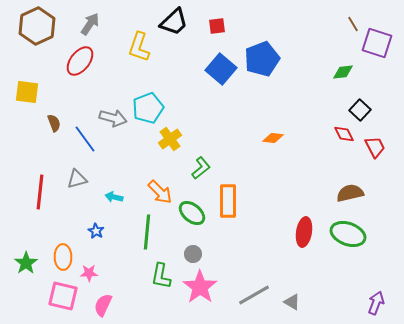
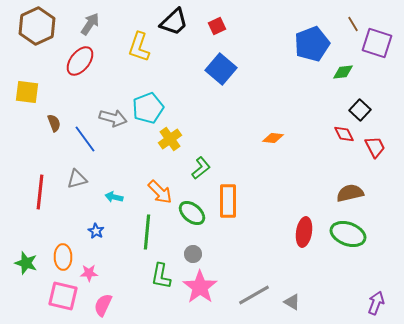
red square at (217, 26): rotated 18 degrees counterclockwise
blue pentagon at (262, 59): moved 50 px right, 15 px up
green star at (26, 263): rotated 20 degrees counterclockwise
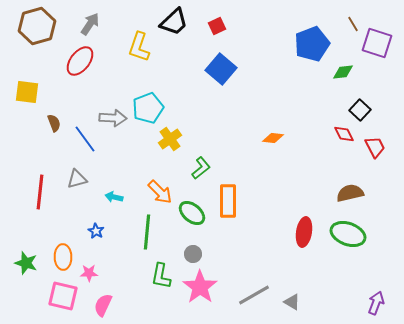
brown hexagon at (37, 26): rotated 9 degrees clockwise
gray arrow at (113, 118): rotated 12 degrees counterclockwise
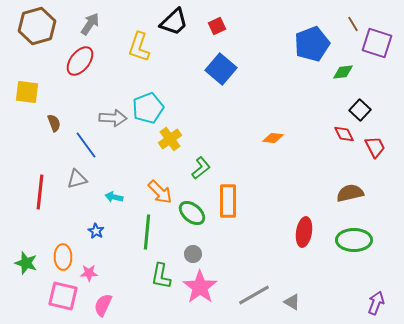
blue line at (85, 139): moved 1 px right, 6 px down
green ellipse at (348, 234): moved 6 px right, 6 px down; rotated 20 degrees counterclockwise
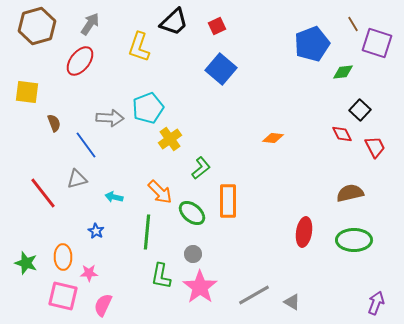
gray arrow at (113, 118): moved 3 px left
red diamond at (344, 134): moved 2 px left
red line at (40, 192): moved 3 px right, 1 px down; rotated 44 degrees counterclockwise
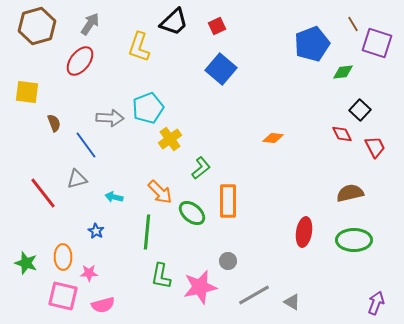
gray circle at (193, 254): moved 35 px right, 7 px down
pink star at (200, 287): rotated 24 degrees clockwise
pink semicircle at (103, 305): rotated 130 degrees counterclockwise
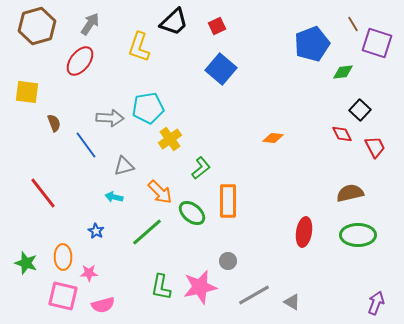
cyan pentagon at (148, 108): rotated 12 degrees clockwise
gray triangle at (77, 179): moved 47 px right, 13 px up
green line at (147, 232): rotated 44 degrees clockwise
green ellipse at (354, 240): moved 4 px right, 5 px up
green L-shape at (161, 276): moved 11 px down
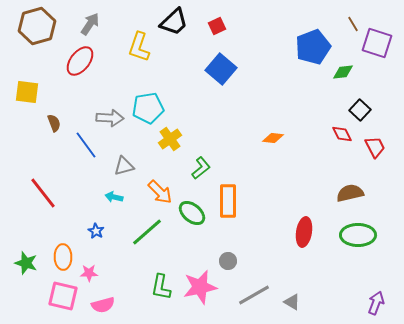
blue pentagon at (312, 44): moved 1 px right, 3 px down
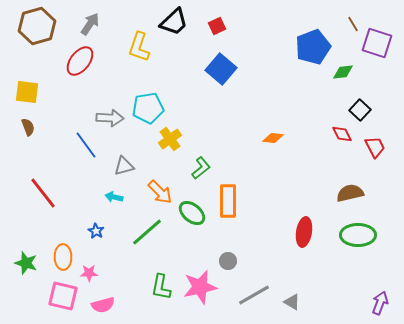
brown semicircle at (54, 123): moved 26 px left, 4 px down
purple arrow at (376, 303): moved 4 px right
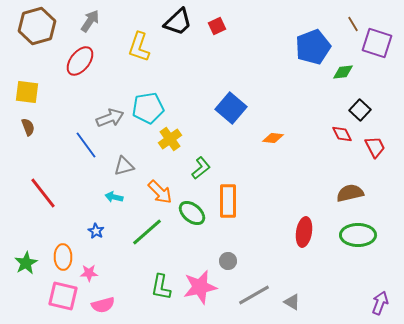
black trapezoid at (174, 22): moved 4 px right
gray arrow at (90, 24): moved 3 px up
blue square at (221, 69): moved 10 px right, 39 px down
gray arrow at (110, 118): rotated 24 degrees counterclockwise
green star at (26, 263): rotated 25 degrees clockwise
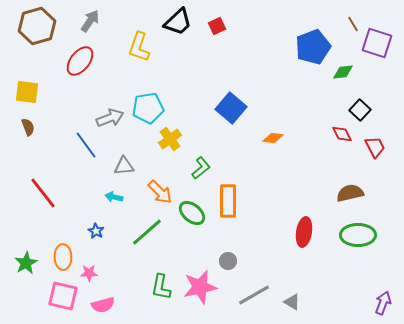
gray triangle at (124, 166): rotated 10 degrees clockwise
purple arrow at (380, 303): moved 3 px right
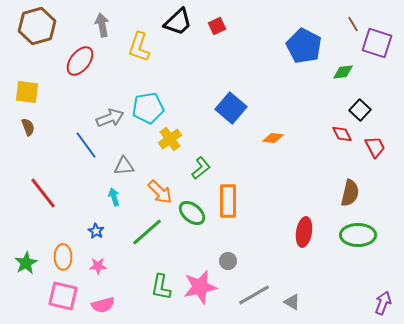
gray arrow at (90, 21): moved 12 px right, 4 px down; rotated 45 degrees counterclockwise
blue pentagon at (313, 47): moved 9 px left, 1 px up; rotated 24 degrees counterclockwise
brown semicircle at (350, 193): rotated 116 degrees clockwise
cyan arrow at (114, 197): rotated 60 degrees clockwise
pink star at (89, 273): moved 9 px right, 7 px up
